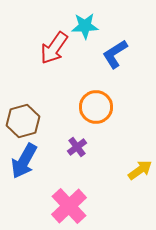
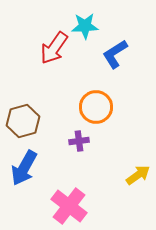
purple cross: moved 2 px right, 6 px up; rotated 30 degrees clockwise
blue arrow: moved 7 px down
yellow arrow: moved 2 px left, 5 px down
pink cross: rotated 9 degrees counterclockwise
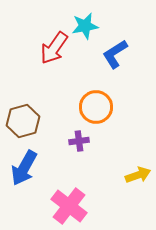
cyan star: rotated 8 degrees counterclockwise
yellow arrow: rotated 15 degrees clockwise
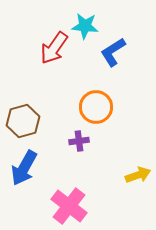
cyan star: rotated 16 degrees clockwise
blue L-shape: moved 2 px left, 2 px up
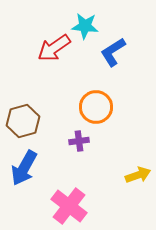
red arrow: rotated 20 degrees clockwise
